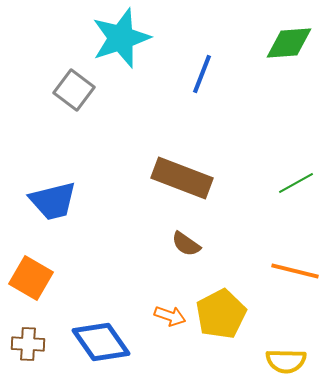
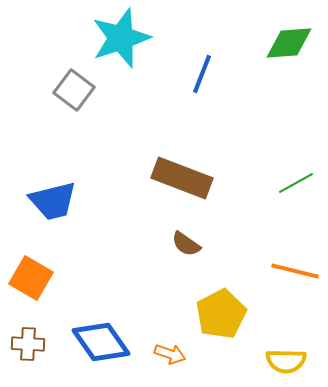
orange arrow: moved 38 px down
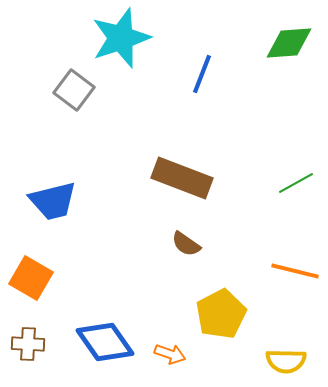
blue diamond: moved 4 px right
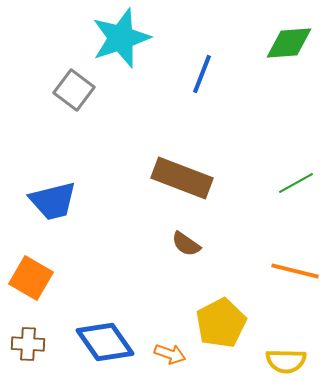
yellow pentagon: moved 9 px down
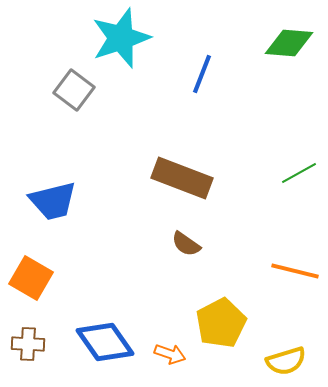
green diamond: rotated 9 degrees clockwise
green line: moved 3 px right, 10 px up
yellow semicircle: rotated 18 degrees counterclockwise
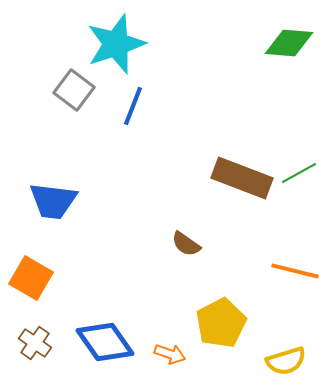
cyan star: moved 5 px left, 6 px down
blue line: moved 69 px left, 32 px down
brown rectangle: moved 60 px right
blue trapezoid: rotated 21 degrees clockwise
brown cross: moved 7 px right, 1 px up; rotated 32 degrees clockwise
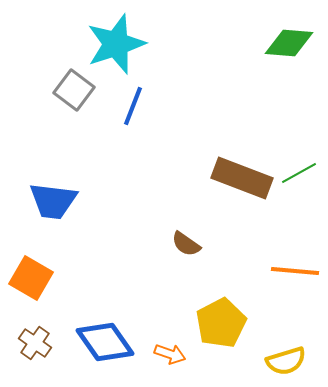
orange line: rotated 9 degrees counterclockwise
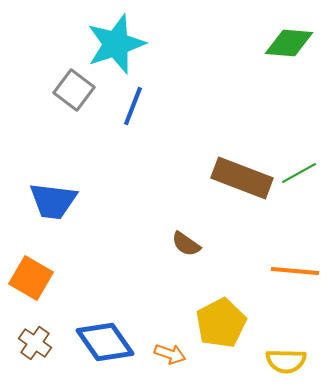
yellow semicircle: rotated 18 degrees clockwise
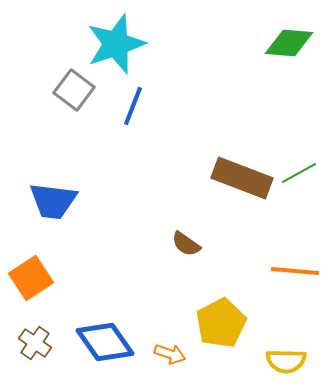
orange square: rotated 27 degrees clockwise
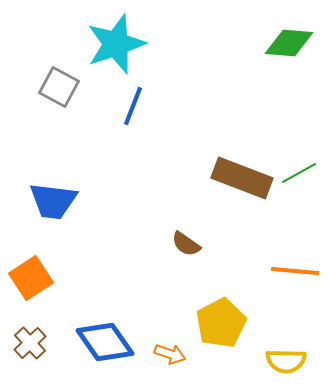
gray square: moved 15 px left, 3 px up; rotated 9 degrees counterclockwise
brown cross: moved 5 px left; rotated 12 degrees clockwise
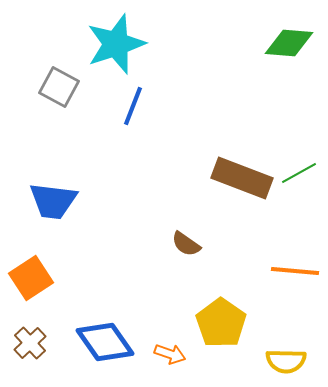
yellow pentagon: rotated 9 degrees counterclockwise
